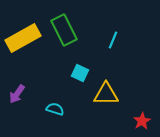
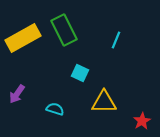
cyan line: moved 3 px right
yellow triangle: moved 2 px left, 8 px down
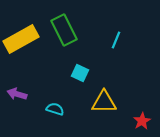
yellow rectangle: moved 2 px left, 1 px down
purple arrow: rotated 72 degrees clockwise
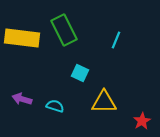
yellow rectangle: moved 1 px right, 1 px up; rotated 36 degrees clockwise
purple arrow: moved 5 px right, 5 px down
cyan semicircle: moved 3 px up
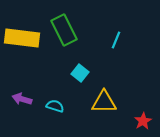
cyan square: rotated 12 degrees clockwise
red star: moved 1 px right
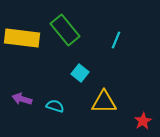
green rectangle: moved 1 px right; rotated 12 degrees counterclockwise
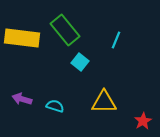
cyan square: moved 11 px up
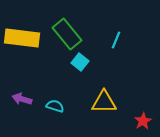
green rectangle: moved 2 px right, 4 px down
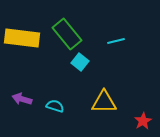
cyan line: moved 1 px down; rotated 54 degrees clockwise
